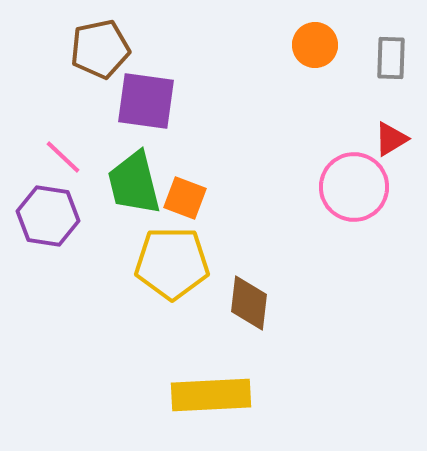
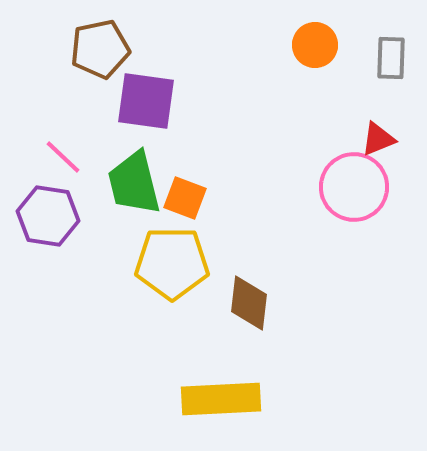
red triangle: moved 13 px left; rotated 9 degrees clockwise
yellow rectangle: moved 10 px right, 4 px down
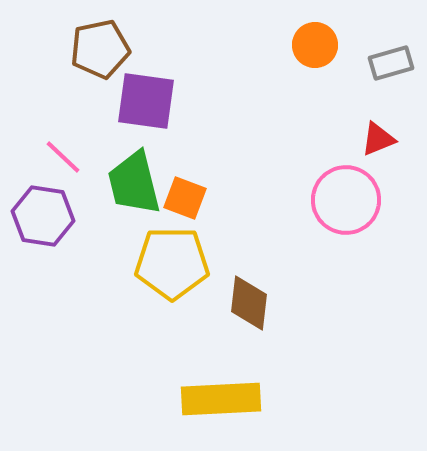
gray rectangle: moved 5 px down; rotated 72 degrees clockwise
pink circle: moved 8 px left, 13 px down
purple hexagon: moved 5 px left
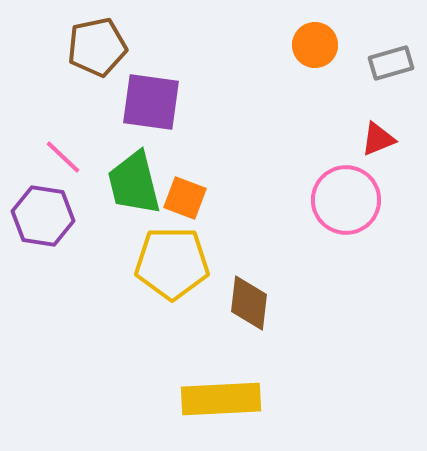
brown pentagon: moved 3 px left, 2 px up
purple square: moved 5 px right, 1 px down
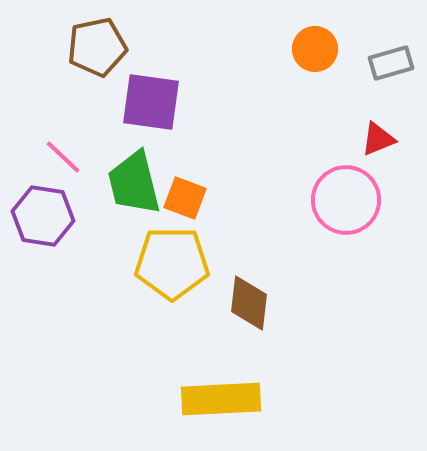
orange circle: moved 4 px down
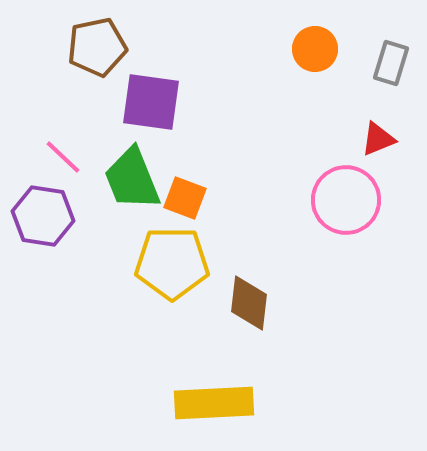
gray rectangle: rotated 57 degrees counterclockwise
green trapezoid: moved 2 px left, 4 px up; rotated 8 degrees counterclockwise
yellow rectangle: moved 7 px left, 4 px down
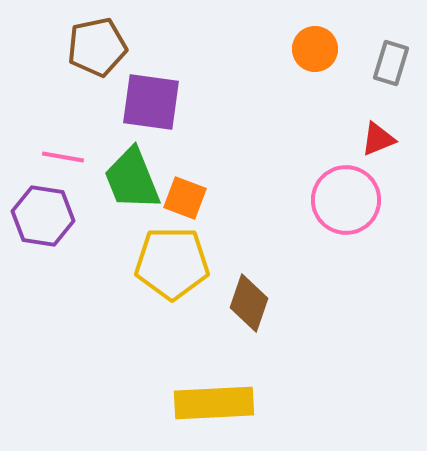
pink line: rotated 33 degrees counterclockwise
brown diamond: rotated 12 degrees clockwise
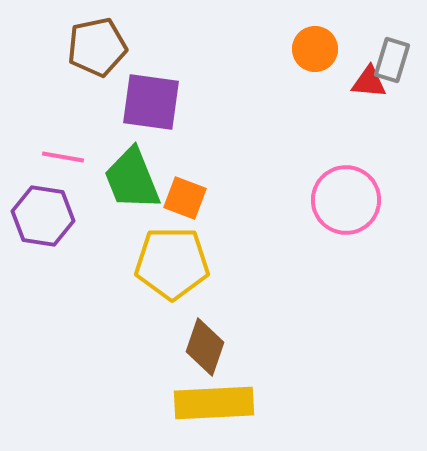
gray rectangle: moved 1 px right, 3 px up
red triangle: moved 9 px left, 57 px up; rotated 27 degrees clockwise
brown diamond: moved 44 px left, 44 px down
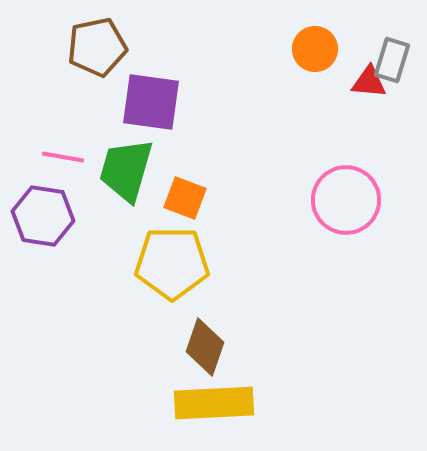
green trapezoid: moved 6 px left, 9 px up; rotated 38 degrees clockwise
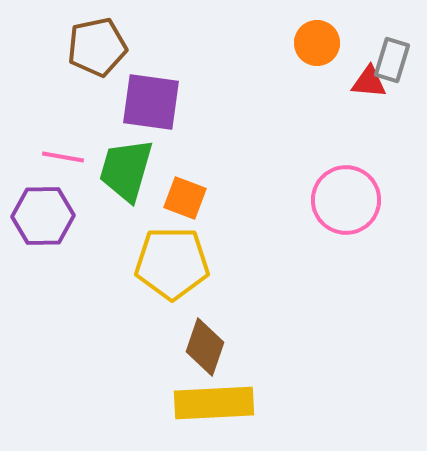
orange circle: moved 2 px right, 6 px up
purple hexagon: rotated 10 degrees counterclockwise
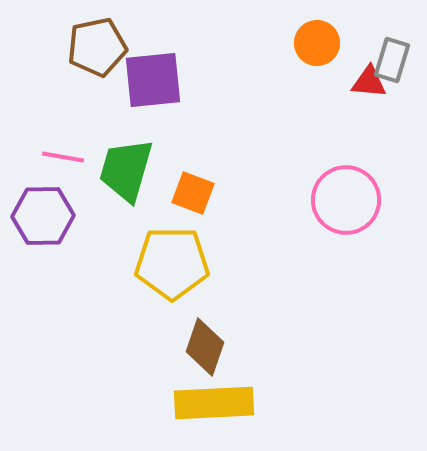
purple square: moved 2 px right, 22 px up; rotated 14 degrees counterclockwise
orange square: moved 8 px right, 5 px up
